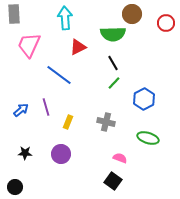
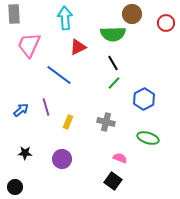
purple circle: moved 1 px right, 5 px down
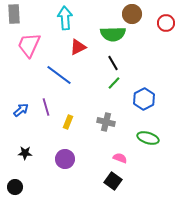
purple circle: moved 3 px right
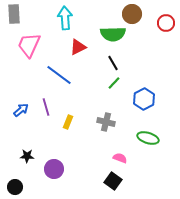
black star: moved 2 px right, 3 px down
purple circle: moved 11 px left, 10 px down
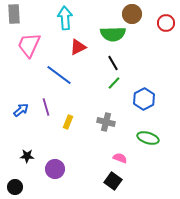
purple circle: moved 1 px right
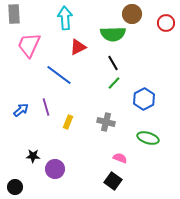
black star: moved 6 px right
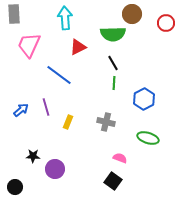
green line: rotated 40 degrees counterclockwise
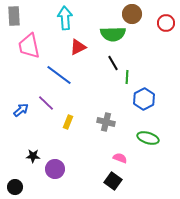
gray rectangle: moved 2 px down
pink trapezoid: moved 1 px down; rotated 36 degrees counterclockwise
green line: moved 13 px right, 6 px up
purple line: moved 4 px up; rotated 30 degrees counterclockwise
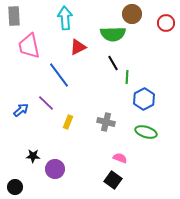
blue line: rotated 16 degrees clockwise
green ellipse: moved 2 px left, 6 px up
black square: moved 1 px up
